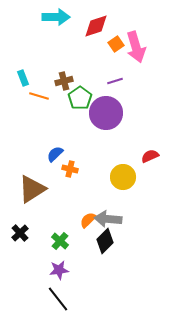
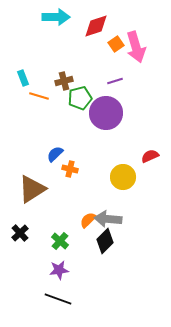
green pentagon: rotated 20 degrees clockwise
black line: rotated 32 degrees counterclockwise
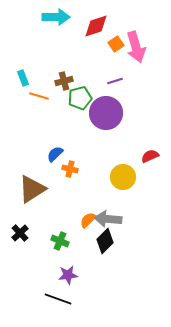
green cross: rotated 18 degrees counterclockwise
purple star: moved 9 px right, 5 px down
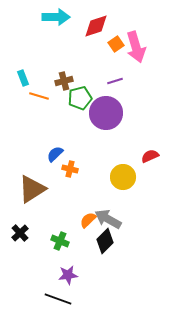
gray arrow: rotated 24 degrees clockwise
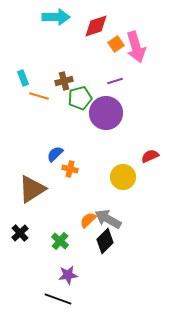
green cross: rotated 18 degrees clockwise
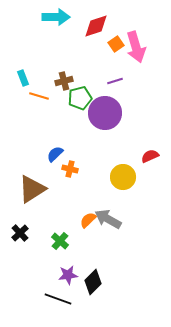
purple circle: moved 1 px left
black diamond: moved 12 px left, 41 px down
